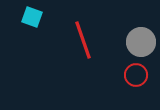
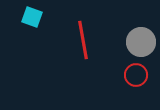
red line: rotated 9 degrees clockwise
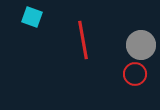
gray circle: moved 3 px down
red circle: moved 1 px left, 1 px up
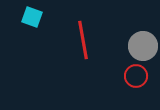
gray circle: moved 2 px right, 1 px down
red circle: moved 1 px right, 2 px down
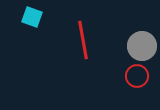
gray circle: moved 1 px left
red circle: moved 1 px right
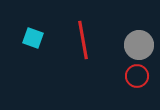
cyan square: moved 1 px right, 21 px down
gray circle: moved 3 px left, 1 px up
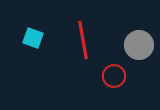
red circle: moved 23 px left
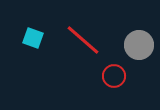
red line: rotated 39 degrees counterclockwise
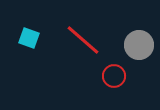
cyan square: moved 4 px left
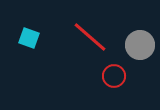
red line: moved 7 px right, 3 px up
gray circle: moved 1 px right
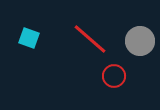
red line: moved 2 px down
gray circle: moved 4 px up
